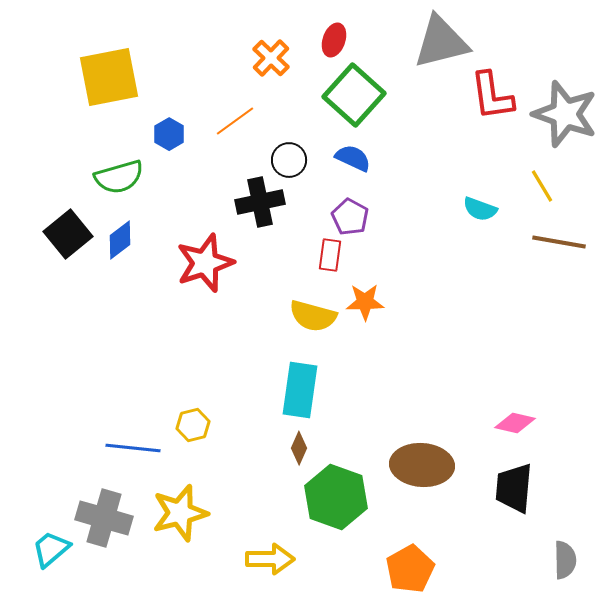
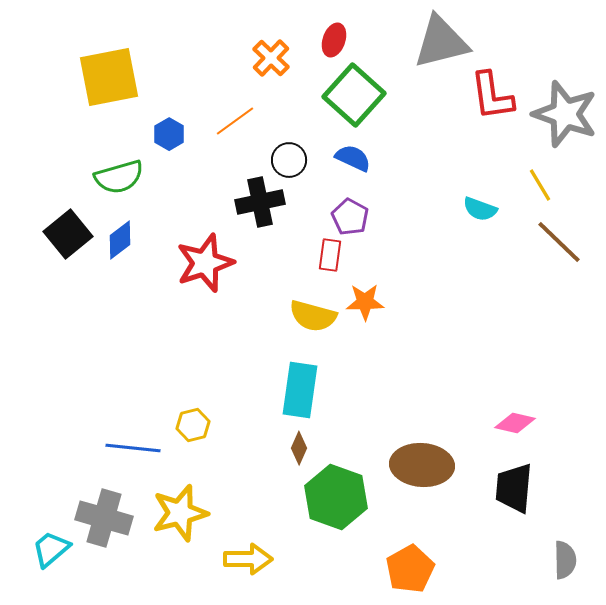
yellow line: moved 2 px left, 1 px up
brown line: rotated 34 degrees clockwise
yellow arrow: moved 22 px left
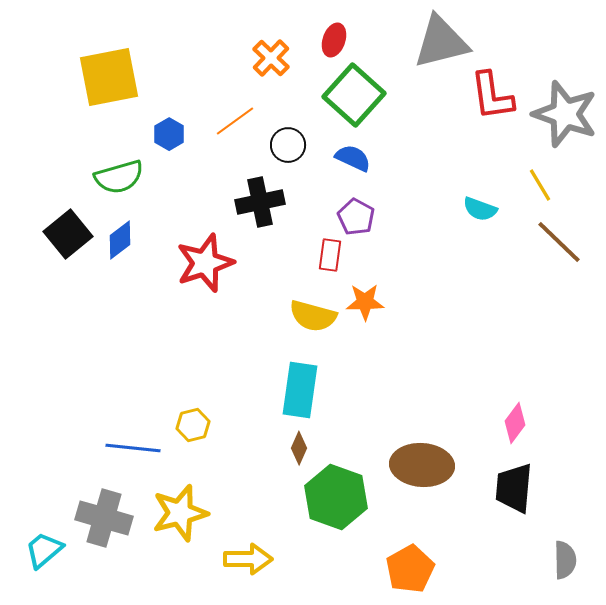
black circle: moved 1 px left, 15 px up
purple pentagon: moved 6 px right
pink diamond: rotated 66 degrees counterclockwise
cyan trapezoid: moved 7 px left, 1 px down
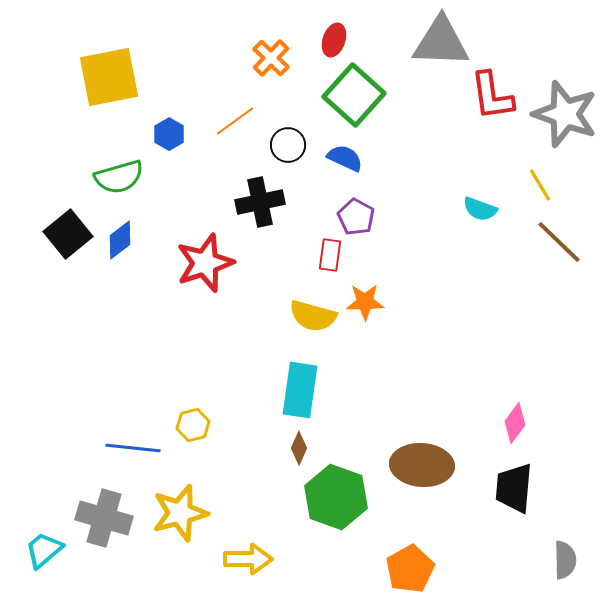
gray triangle: rotated 16 degrees clockwise
blue semicircle: moved 8 px left
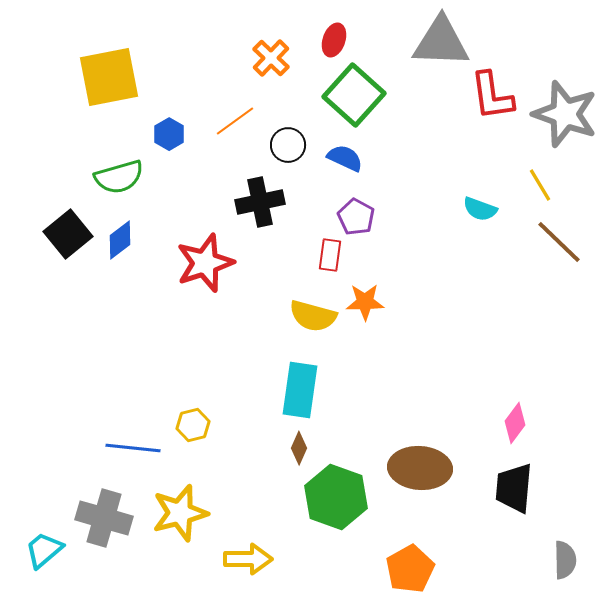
brown ellipse: moved 2 px left, 3 px down
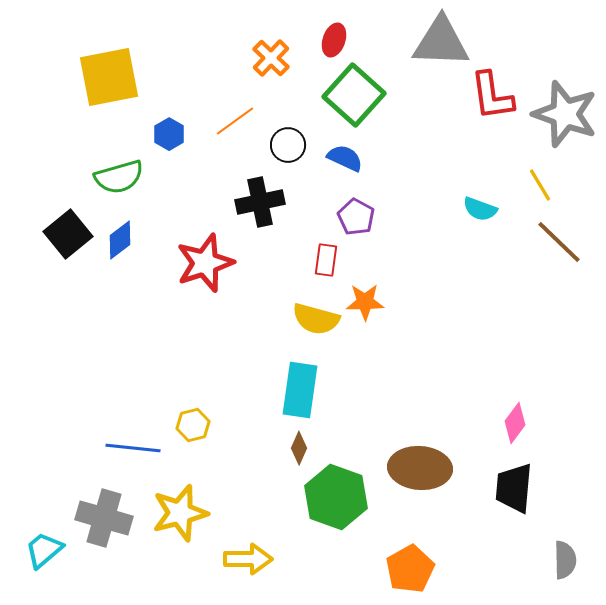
red rectangle: moved 4 px left, 5 px down
yellow semicircle: moved 3 px right, 3 px down
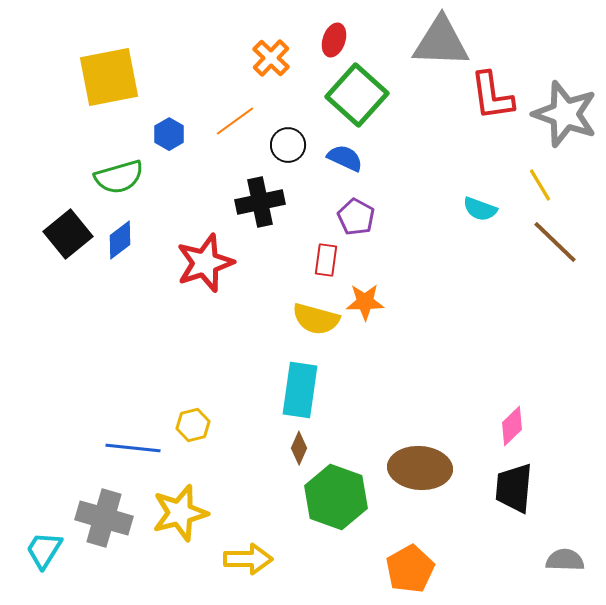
green square: moved 3 px right
brown line: moved 4 px left
pink diamond: moved 3 px left, 3 px down; rotated 9 degrees clockwise
cyan trapezoid: rotated 18 degrees counterclockwise
gray semicircle: rotated 87 degrees counterclockwise
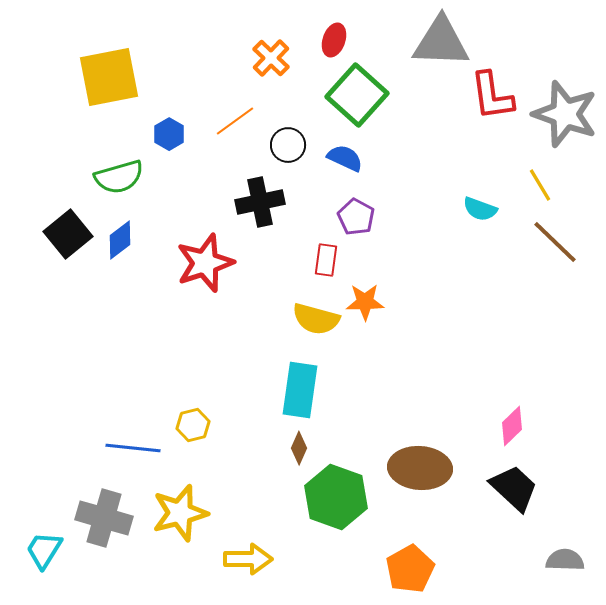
black trapezoid: rotated 128 degrees clockwise
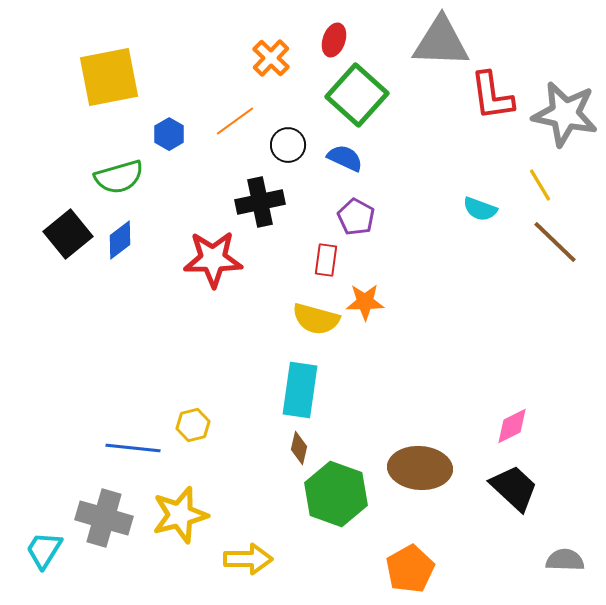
gray star: rotated 8 degrees counterclockwise
red star: moved 8 px right, 4 px up; rotated 18 degrees clockwise
pink diamond: rotated 18 degrees clockwise
brown diamond: rotated 12 degrees counterclockwise
green hexagon: moved 3 px up
yellow star: moved 2 px down
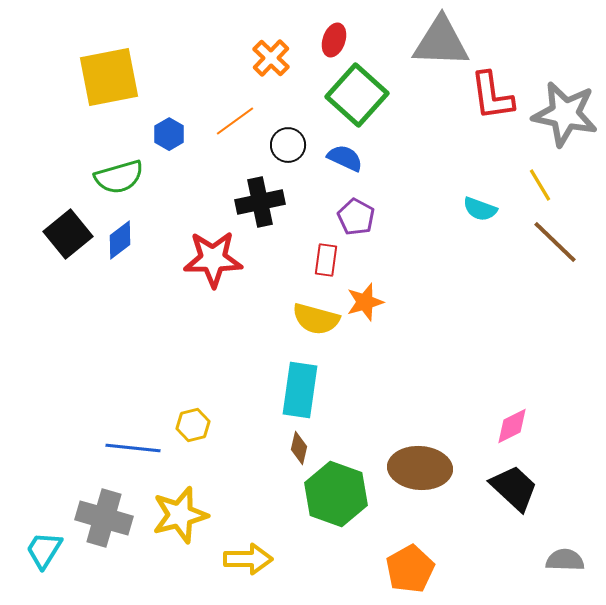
orange star: rotated 15 degrees counterclockwise
